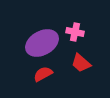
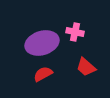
purple ellipse: rotated 12 degrees clockwise
red trapezoid: moved 5 px right, 4 px down
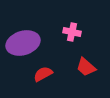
pink cross: moved 3 px left
purple ellipse: moved 19 px left
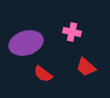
purple ellipse: moved 3 px right
red semicircle: rotated 114 degrees counterclockwise
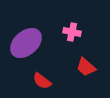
purple ellipse: rotated 24 degrees counterclockwise
red semicircle: moved 1 px left, 7 px down
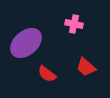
pink cross: moved 2 px right, 8 px up
red semicircle: moved 5 px right, 7 px up
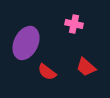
purple ellipse: rotated 24 degrees counterclockwise
red semicircle: moved 2 px up
